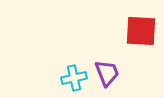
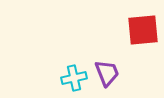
red square: moved 2 px right, 1 px up; rotated 8 degrees counterclockwise
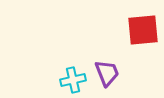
cyan cross: moved 1 px left, 2 px down
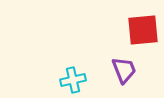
purple trapezoid: moved 17 px right, 3 px up
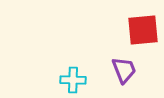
cyan cross: rotated 15 degrees clockwise
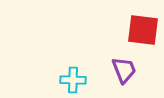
red square: rotated 12 degrees clockwise
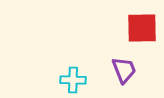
red square: moved 1 px left, 2 px up; rotated 8 degrees counterclockwise
